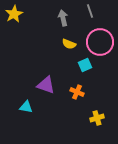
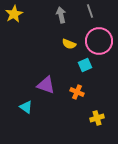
gray arrow: moved 2 px left, 3 px up
pink circle: moved 1 px left, 1 px up
cyan triangle: rotated 24 degrees clockwise
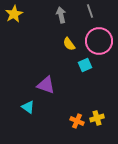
yellow semicircle: rotated 32 degrees clockwise
orange cross: moved 29 px down
cyan triangle: moved 2 px right
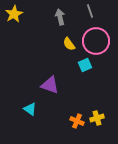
gray arrow: moved 1 px left, 2 px down
pink circle: moved 3 px left
purple triangle: moved 4 px right
cyan triangle: moved 2 px right, 2 px down
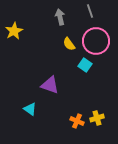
yellow star: moved 17 px down
cyan square: rotated 32 degrees counterclockwise
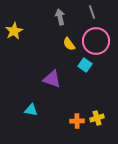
gray line: moved 2 px right, 1 px down
purple triangle: moved 2 px right, 6 px up
cyan triangle: moved 1 px right, 1 px down; rotated 24 degrees counterclockwise
orange cross: rotated 24 degrees counterclockwise
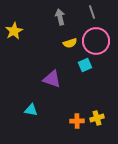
yellow semicircle: moved 1 px right, 1 px up; rotated 72 degrees counterclockwise
cyan square: rotated 32 degrees clockwise
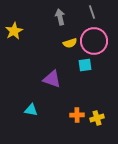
pink circle: moved 2 px left
cyan square: rotated 16 degrees clockwise
orange cross: moved 6 px up
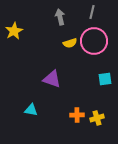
gray line: rotated 32 degrees clockwise
cyan square: moved 20 px right, 14 px down
